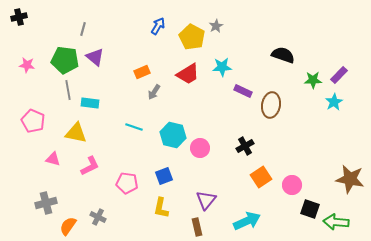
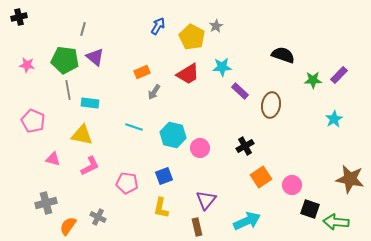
purple rectangle at (243, 91): moved 3 px left; rotated 18 degrees clockwise
cyan star at (334, 102): moved 17 px down
yellow triangle at (76, 133): moved 6 px right, 2 px down
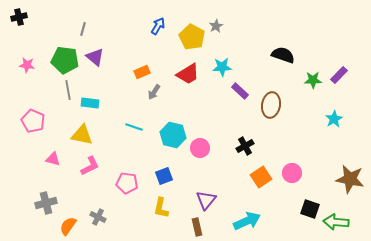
pink circle at (292, 185): moved 12 px up
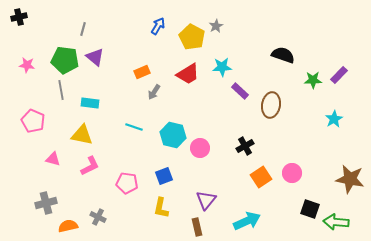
gray line at (68, 90): moved 7 px left
orange semicircle at (68, 226): rotated 42 degrees clockwise
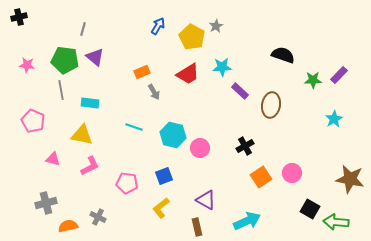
gray arrow at (154, 92): rotated 63 degrees counterclockwise
purple triangle at (206, 200): rotated 40 degrees counterclockwise
yellow L-shape at (161, 208): rotated 40 degrees clockwise
black square at (310, 209): rotated 12 degrees clockwise
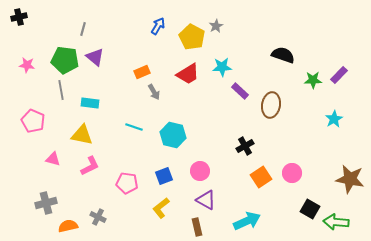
pink circle at (200, 148): moved 23 px down
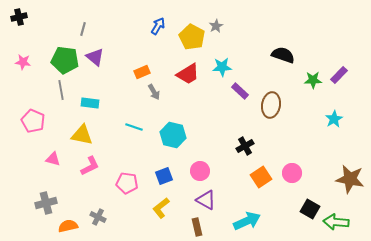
pink star at (27, 65): moved 4 px left, 3 px up
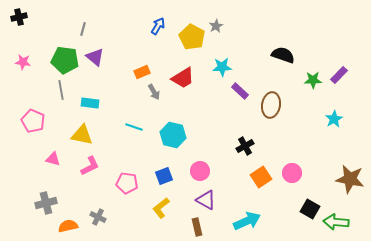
red trapezoid at (188, 74): moved 5 px left, 4 px down
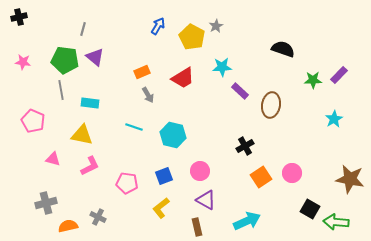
black semicircle at (283, 55): moved 6 px up
gray arrow at (154, 92): moved 6 px left, 3 px down
